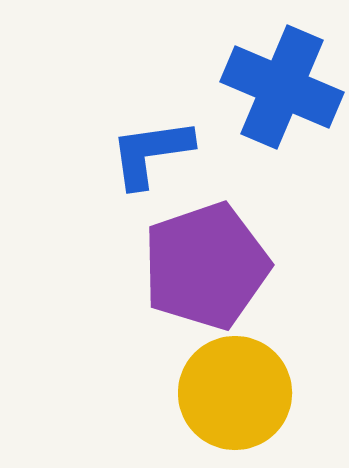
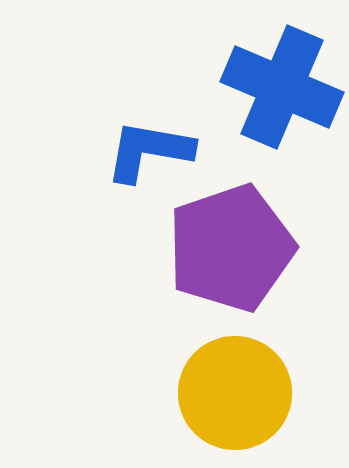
blue L-shape: moved 2 px left, 2 px up; rotated 18 degrees clockwise
purple pentagon: moved 25 px right, 18 px up
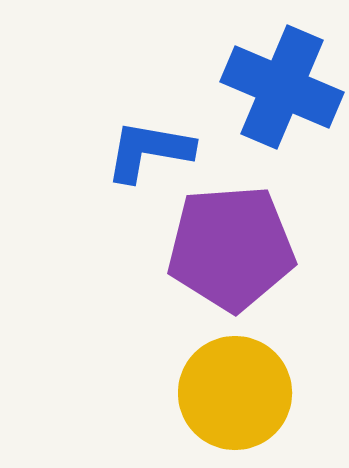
purple pentagon: rotated 15 degrees clockwise
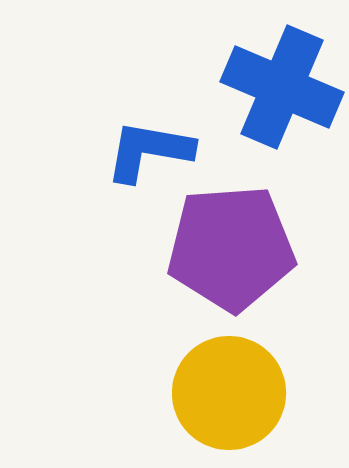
yellow circle: moved 6 px left
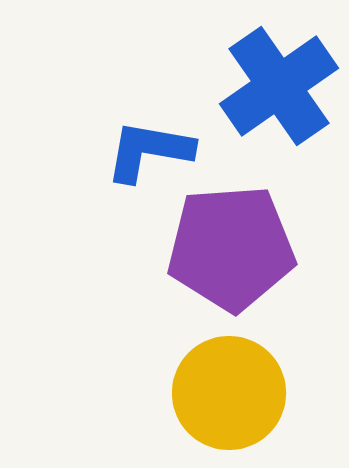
blue cross: moved 3 px left, 1 px up; rotated 32 degrees clockwise
